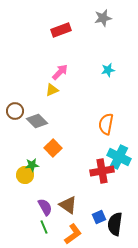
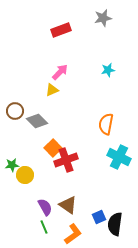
green star: moved 20 px left
red cross: moved 36 px left, 11 px up; rotated 10 degrees counterclockwise
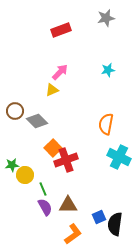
gray star: moved 3 px right
brown triangle: rotated 36 degrees counterclockwise
green line: moved 1 px left, 38 px up
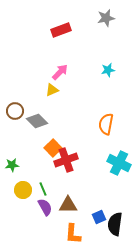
cyan cross: moved 6 px down
yellow circle: moved 2 px left, 15 px down
orange L-shape: rotated 130 degrees clockwise
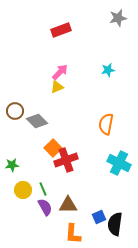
gray star: moved 12 px right
yellow triangle: moved 5 px right, 3 px up
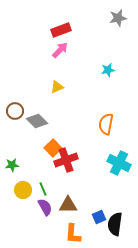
pink arrow: moved 22 px up
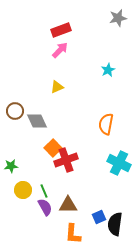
cyan star: rotated 16 degrees counterclockwise
gray diamond: rotated 20 degrees clockwise
green star: moved 1 px left, 1 px down
green line: moved 1 px right, 2 px down
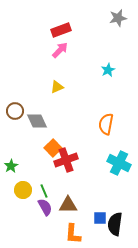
green star: rotated 24 degrees counterclockwise
blue square: moved 1 px right, 1 px down; rotated 24 degrees clockwise
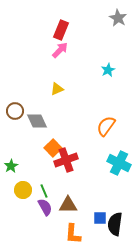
gray star: rotated 30 degrees counterclockwise
red rectangle: rotated 48 degrees counterclockwise
yellow triangle: moved 2 px down
orange semicircle: moved 2 px down; rotated 25 degrees clockwise
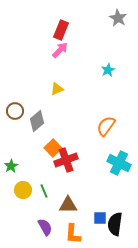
gray diamond: rotated 75 degrees clockwise
purple semicircle: moved 20 px down
